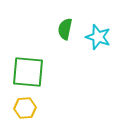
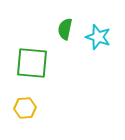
green square: moved 4 px right, 9 px up
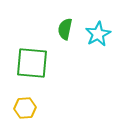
cyan star: moved 3 px up; rotated 25 degrees clockwise
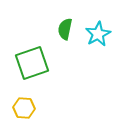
green square: rotated 24 degrees counterclockwise
yellow hexagon: moved 1 px left; rotated 10 degrees clockwise
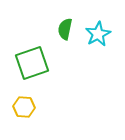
yellow hexagon: moved 1 px up
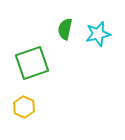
cyan star: rotated 15 degrees clockwise
yellow hexagon: rotated 20 degrees clockwise
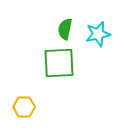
green square: moved 27 px right; rotated 16 degrees clockwise
yellow hexagon: rotated 25 degrees counterclockwise
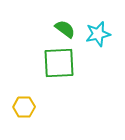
green semicircle: rotated 115 degrees clockwise
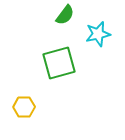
green semicircle: moved 14 px up; rotated 90 degrees clockwise
green square: rotated 12 degrees counterclockwise
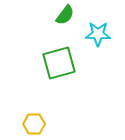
cyan star: rotated 15 degrees clockwise
yellow hexagon: moved 10 px right, 17 px down
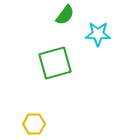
green square: moved 4 px left
